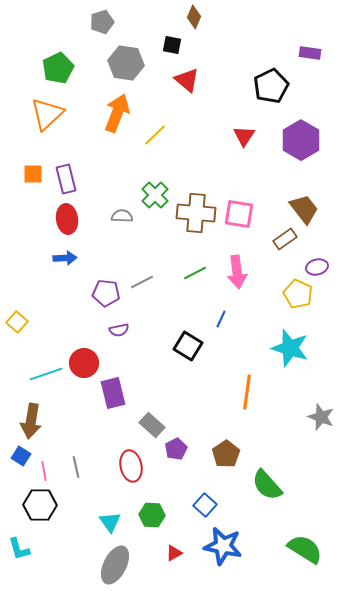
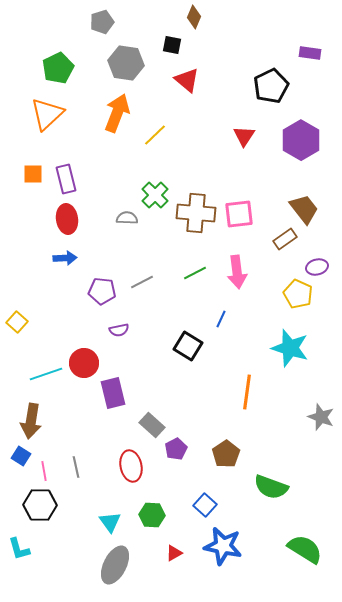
pink square at (239, 214): rotated 16 degrees counterclockwise
gray semicircle at (122, 216): moved 5 px right, 2 px down
purple pentagon at (106, 293): moved 4 px left, 2 px up
green semicircle at (267, 485): moved 4 px right, 2 px down; rotated 28 degrees counterclockwise
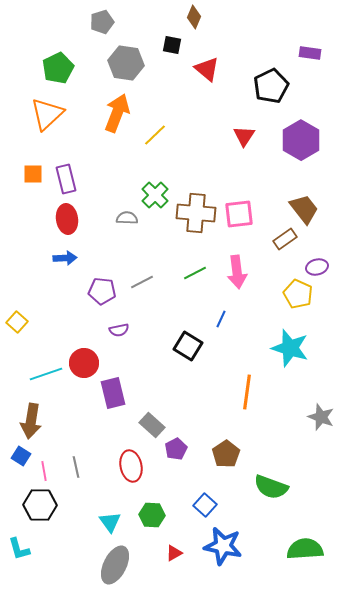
red triangle at (187, 80): moved 20 px right, 11 px up
green semicircle at (305, 549): rotated 36 degrees counterclockwise
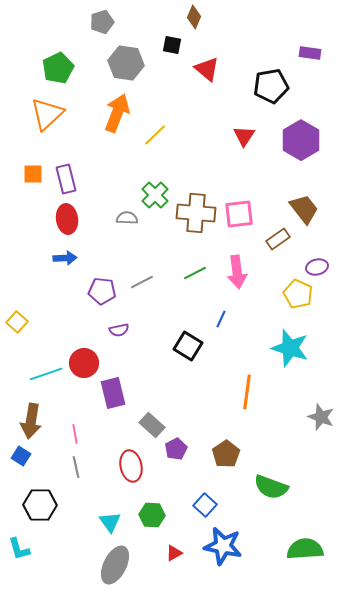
black pentagon at (271, 86): rotated 16 degrees clockwise
brown rectangle at (285, 239): moved 7 px left
pink line at (44, 471): moved 31 px right, 37 px up
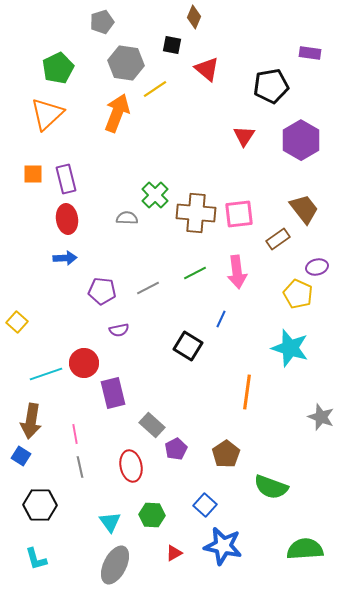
yellow line at (155, 135): moved 46 px up; rotated 10 degrees clockwise
gray line at (142, 282): moved 6 px right, 6 px down
gray line at (76, 467): moved 4 px right
cyan L-shape at (19, 549): moved 17 px right, 10 px down
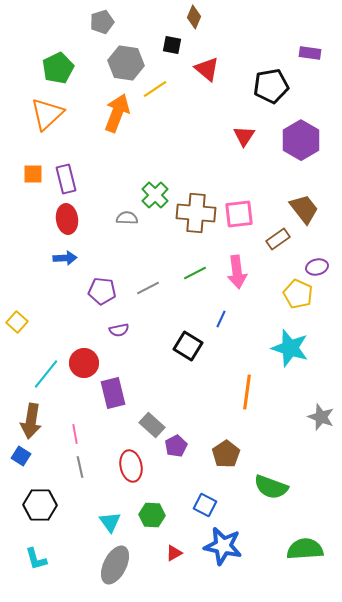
cyan line at (46, 374): rotated 32 degrees counterclockwise
purple pentagon at (176, 449): moved 3 px up
blue square at (205, 505): rotated 15 degrees counterclockwise
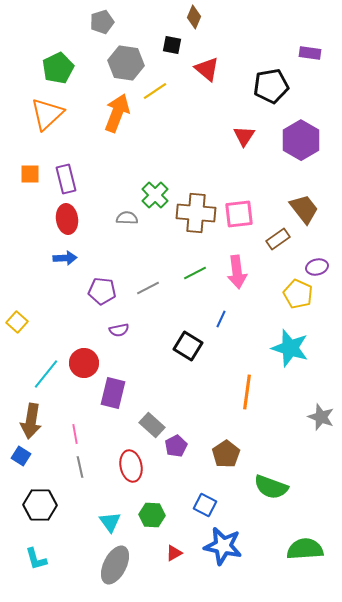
yellow line at (155, 89): moved 2 px down
orange square at (33, 174): moved 3 px left
purple rectangle at (113, 393): rotated 28 degrees clockwise
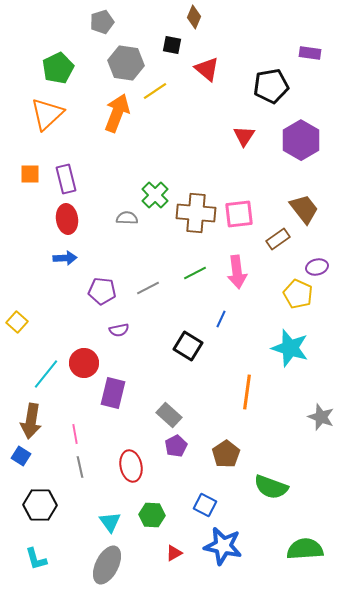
gray rectangle at (152, 425): moved 17 px right, 10 px up
gray ellipse at (115, 565): moved 8 px left
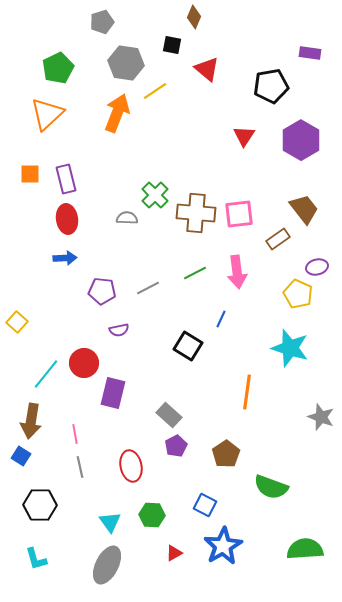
blue star at (223, 546): rotated 30 degrees clockwise
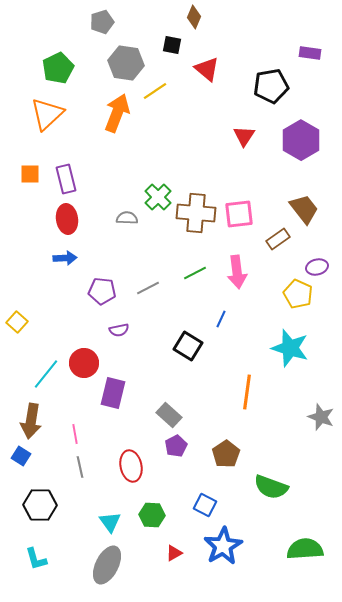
green cross at (155, 195): moved 3 px right, 2 px down
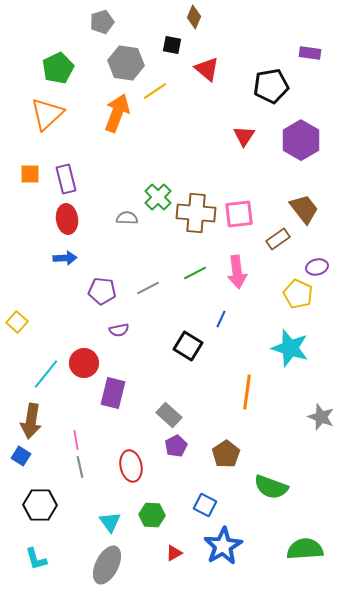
pink line at (75, 434): moved 1 px right, 6 px down
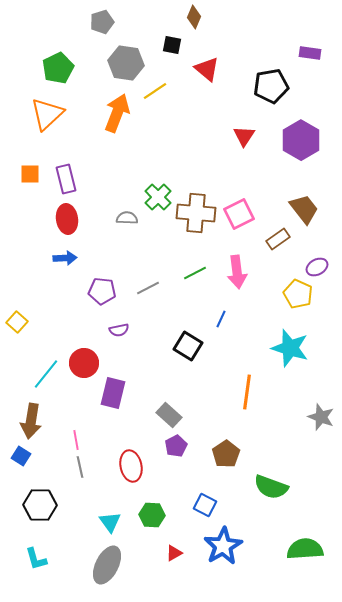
pink square at (239, 214): rotated 20 degrees counterclockwise
purple ellipse at (317, 267): rotated 15 degrees counterclockwise
